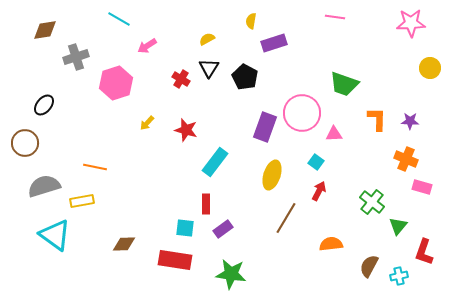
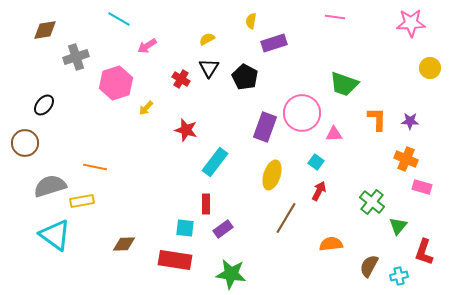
yellow arrow at (147, 123): moved 1 px left, 15 px up
gray semicircle at (44, 186): moved 6 px right
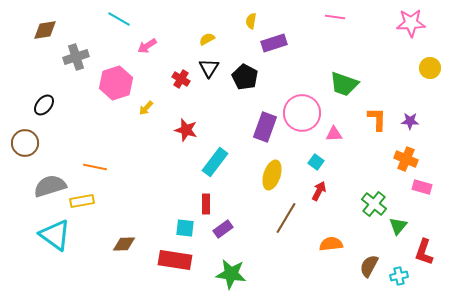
green cross at (372, 202): moved 2 px right, 2 px down
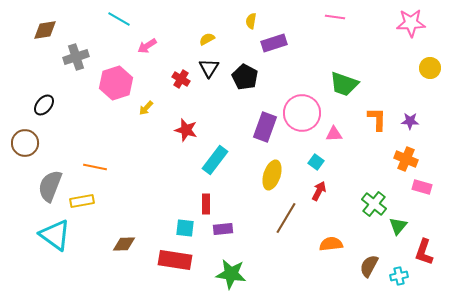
cyan rectangle at (215, 162): moved 2 px up
gray semicircle at (50, 186): rotated 52 degrees counterclockwise
purple rectangle at (223, 229): rotated 30 degrees clockwise
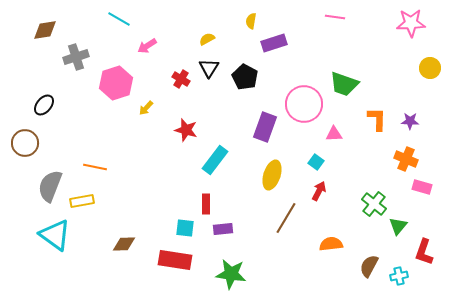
pink circle at (302, 113): moved 2 px right, 9 px up
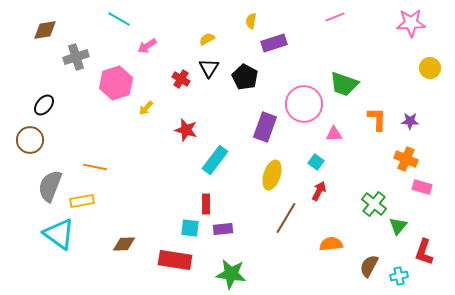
pink line at (335, 17): rotated 30 degrees counterclockwise
brown circle at (25, 143): moved 5 px right, 3 px up
cyan square at (185, 228): moved 5 px right
cyan triangle at (55, 235): moved 4 px right, 1 px up
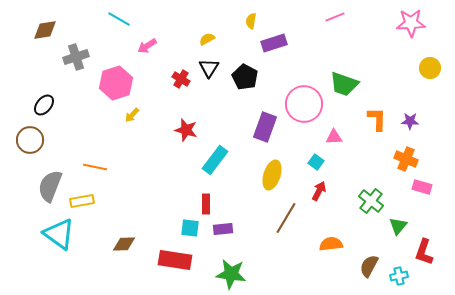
yellow arrow at (146, 108): moved 14 px left, 7 px down
pink triangle at (334, 134): moved 3 px down
green cross at (374, 204): moved 3 px left, 3 px up
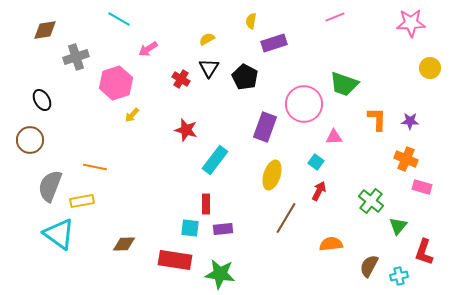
pink arrow at (147, 46): moved 1 px right, 3 px down
black ellipse at (44, 105): moved 2 px left, 5 px up; rotated 70 degrees counterclockwise
green star at (231, 274): moved 11 px left
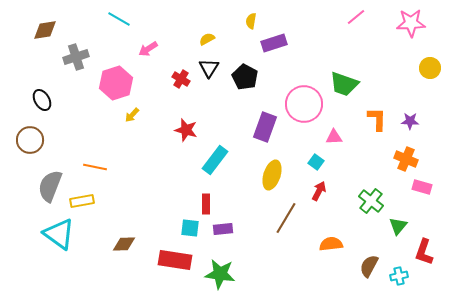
pink line at (335, 17): moved 21 px right; rotated 18 degrees counterclockwise
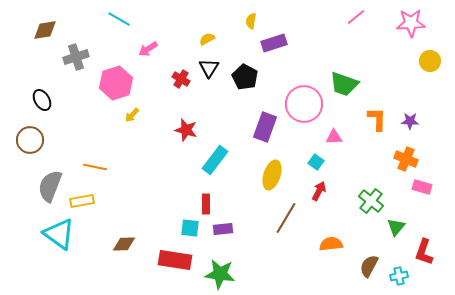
yellow circle at (430, 68): moved 7 px up
green triangle at (398, 226): moved 2 px left, 1 px down
